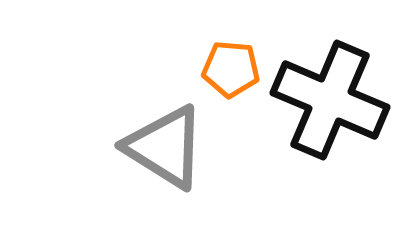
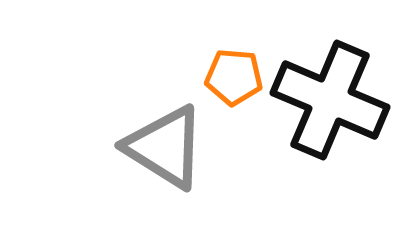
orange pentagon: moved 3 px right, 8 px down
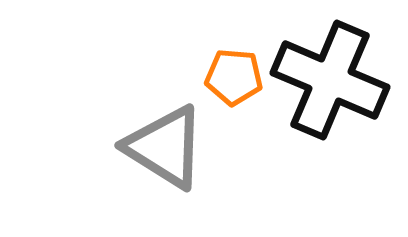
black cross: moved 20 px up
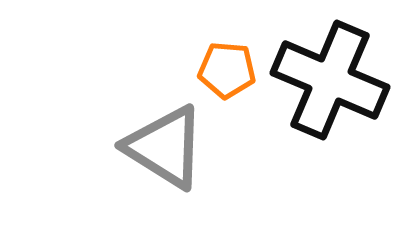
orange pentagon: moved 7 px left, 7 px up
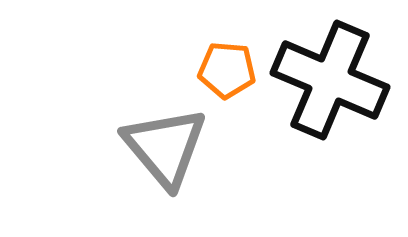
gray triangle: rotated 18 degrees clockwise
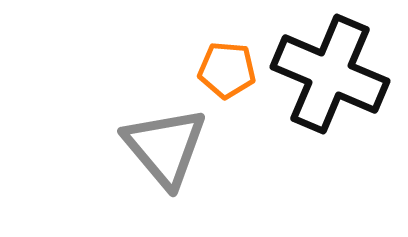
black cross: moved 6 px up
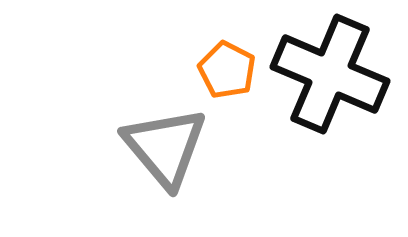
orange pentagon: rotated 22 degrees clockwise
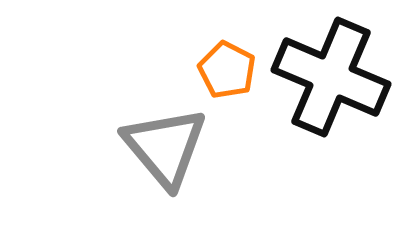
black cross: moved 1 px right, 3 px down
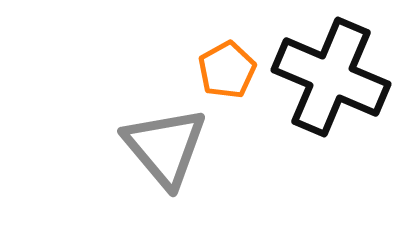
orange pentagon: rotated 16 degrees clockwise
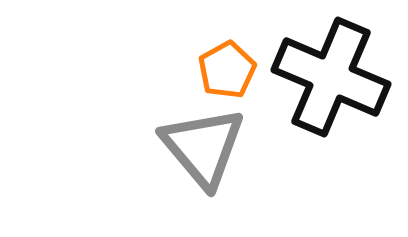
gray triangle: moved 38 px right
